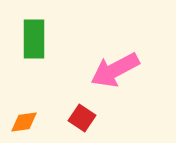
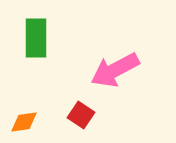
green rectangle: moved 2 px right, 1 px up
red square: moved 1 px left, 3 px up
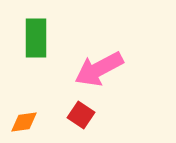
pink arrow: moved 16 px left, 1 px up
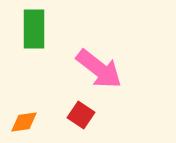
green rectangle: moved 2 px left, 9 px up
pink arrow: rotated 114 degrees counterclockwise
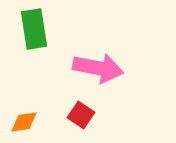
green rectangle: rotated 9 degrees counterclockwise
pink arrow: moved 1 px left, 1 px up; rotated 27 degrees counterclockwise
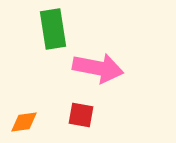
green rectangle: moved 19 px right
red square: rotated 24 degrees counterclockwise
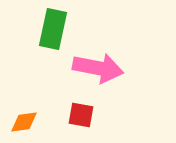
green rectangle: rotated 21 degrees clockwise
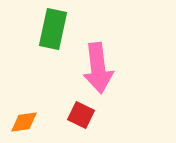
pink arrow: rotated 72 degrees clockwise
red square: rotated 16 degrees clockwise
